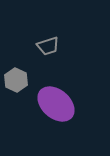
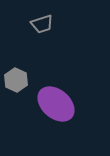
gray trapezoid: moved 6 px left, 22 px up
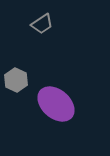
gray trapezoid: rotated 15 degrees counterclockwise
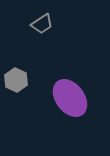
purple ellipse: moved 14 px right, 6 px up; rotated 12 degrees clockwise
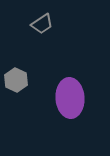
purple ellipse: rotated 33 degrees clockwise
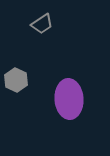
purple ellipse: moved 1 px left, 1 px down
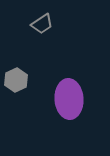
gray hexagon: rotated 10 degrees clockwise
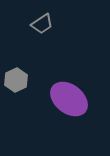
purple ellipse: rotated 48 degrees counterclockwise
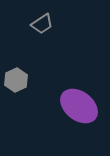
purple ellipse: moved 10 px right, 7 px down
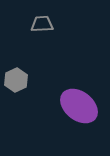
gray trapezoid: rotated 150 degrees counterclockwise
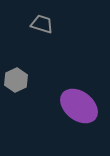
gray trapezoid: rotated 20 degrees clockwise
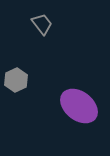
gray trapezoid: rotated 35 degrees clockwise
